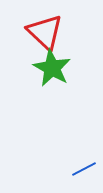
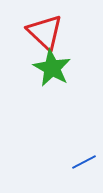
blue line: moved 7 px up
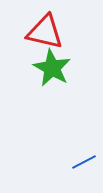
red triangle: rotated 30 degrees counterclockwise
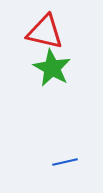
blue line: moved 19 px left; rotated 15 degrees clockwise
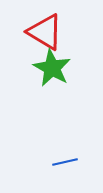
red triangle: rotated 18 degrees clockwise
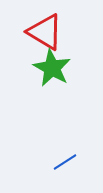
blue line: rotated 20 degrees counterclockwise
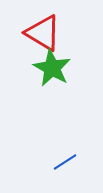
red triangle: moved 2 px left, 1 px down
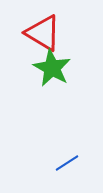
blue line: moved 2 px right, 1 px down
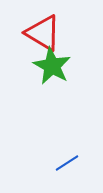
green star: moved 2 px up
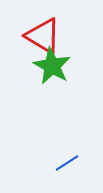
red triangle: moved 3 px down
